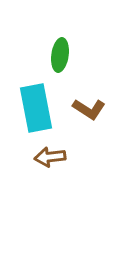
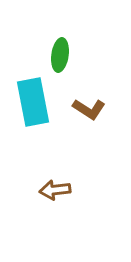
cyan rectangle: moved 3 px left, 6 px up
brown arrow: moved 5 px right, 33 px down
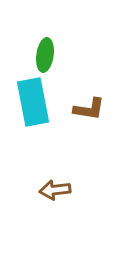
green ellipse: moved 15 px left
brown L-shape: rotated 24 degrees counterclockwise
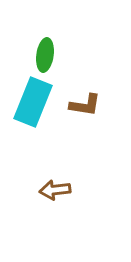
cyan rectangle: rotated 33 degrees clockwise
brown L-shape: moved 4 px left, 4 px up
